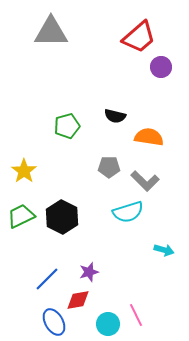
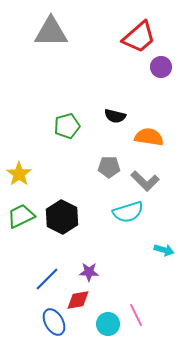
yellow star: moved 5 px left, 3 px down
purple star: rotated 18 degrees clockwise
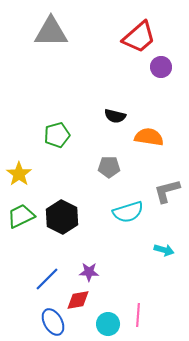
green pentagon: moved 10 px left, 9 px down
gray L-shape: moved 22 px right, 10 px down; rotated 120 degrees clockwise
pink line: moved 2 px right; rotated 30 degrees clockwise
blue ellipse: moved 1 px left
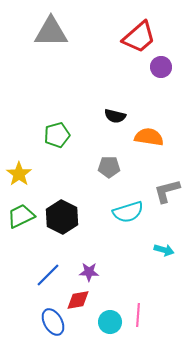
blue line: moved 1 px right, 4 px up
cyan circle: moved 2 px right, 2 px up
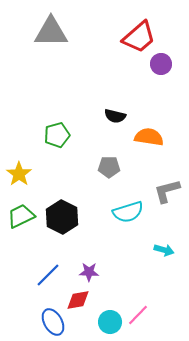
purple circle: moved 3 px up
pink line: rotated 40 degrees clockwise
